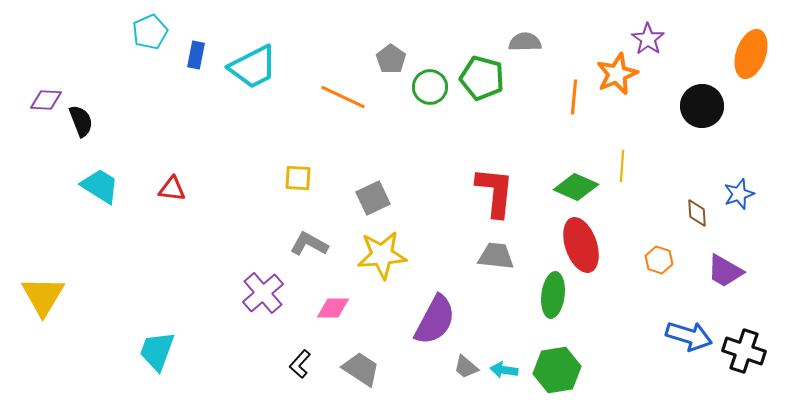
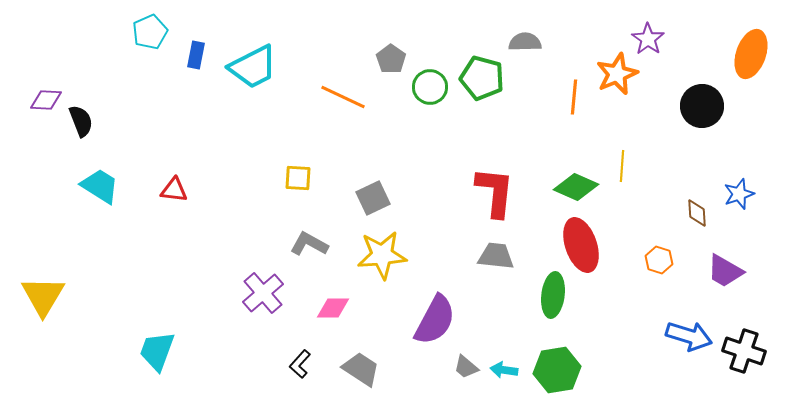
red triangle at (172, 189): moved 2 px right, 1 px down
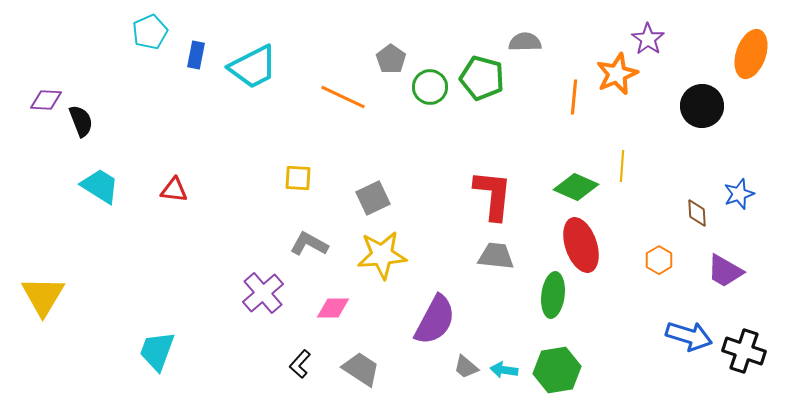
red L-shape at (495, 192): moved 2 px left, 3 px down
orange hexagon at (659, 260): rotated 12 degrees clockwise
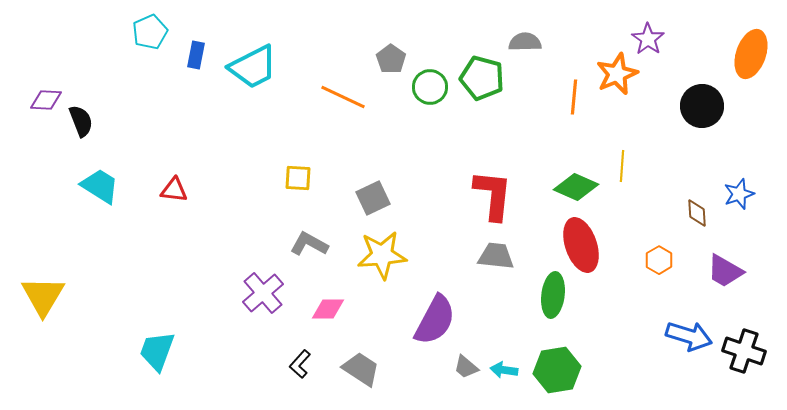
pink diamond at (333, 308): moved 5 px left, 1 px down
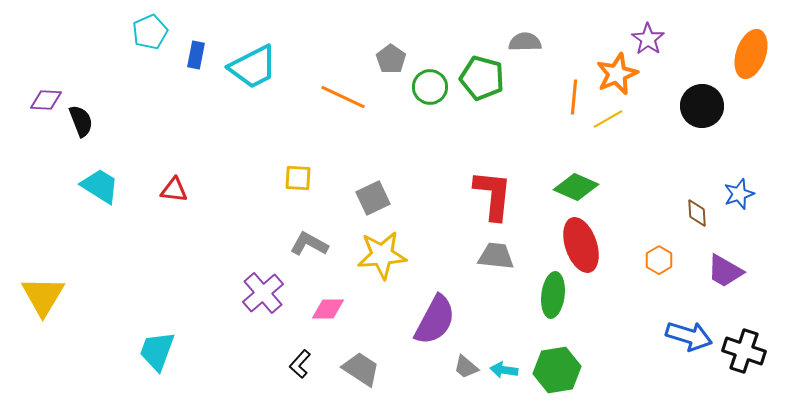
yellow line at (622, 166): moved 14 px left, 47 px up; rotated 56 degrees clockwise
